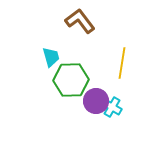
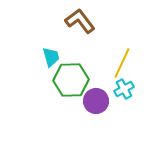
yellow line: rotated 16 degrees clockwise
cyan cross: moved 12 px right, 18 px up; rotated 30 degrees clockwise
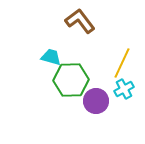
cyan trapezoid: rotated 60 degrees counterclockwise
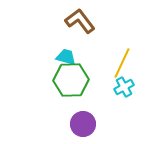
cyan trapezoid: moved 15 px right
cyan cross: moved 2 px up
purple circle: moved 13 px left, 23 px down
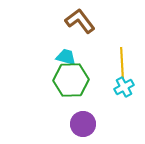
yellow line: rotated 28 degrees counterclockwise
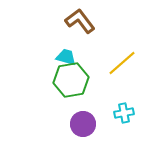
yellow line: rotated 52 degrees clockwise
green hexagon: rotated 8 degrees counterclockwise
cyan cross: moved 26 px down; rotated 18 degrees clockwise
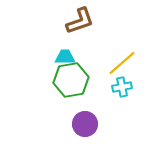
brown L-shape: rotated 108 degrees clockwise
cyan trapezoid: moved 1 px left; rotated 15 degrees counterclockwise
cyan cross: moved 2 px left, 26 px up
purple circle: moved 2 px right
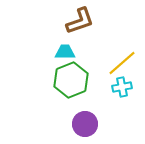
cyan trapezoid: moved 5 px up
green hexagon: rotated 12 degrees counterclockwise
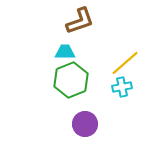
yellow line: moved 3 px right
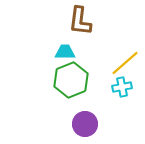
brown L-shape: rotated 116 degrees clockwise
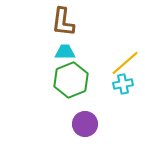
brown L-shape: moved 17 px left, 1 px down
cyan cross: moved 1 px right, 3 px up
